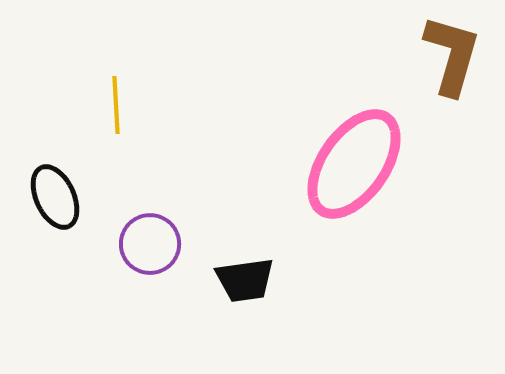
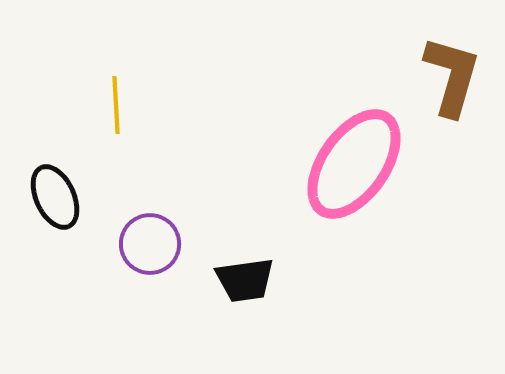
brown L-shape: moved 21 px down
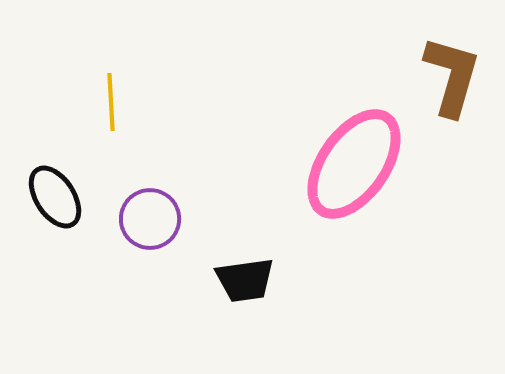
yellow line: moved 5 px left, 3 px up
black ellipse: rotated 8 degrees counterclockwise
purple circle: moved 25 px up
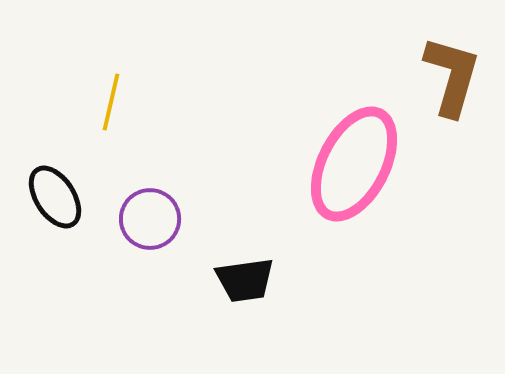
yellow line: rotated 16 degrees clockwise
pink ellipse: rotated 8 degrees counterclockwise
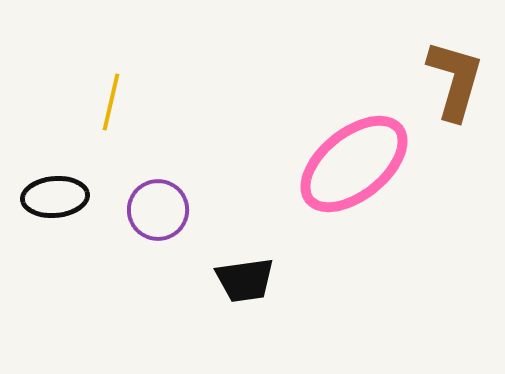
brown L-shape: moved 3 px right, 4 px down
pink ellipse: rotated 24 degrees clockwise
black ellipse: rotated 62 degrees counterclockwise
purple circle: moved 8 px right, 9 px up
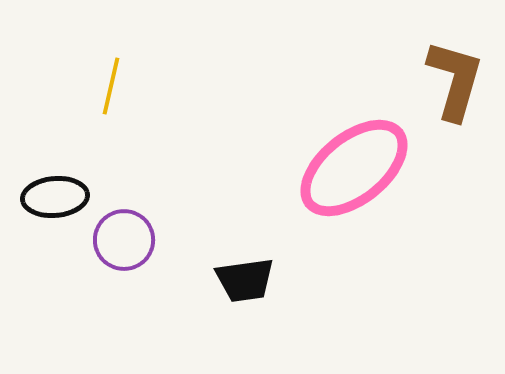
yellow line: moved 16 px up
pink ellipse: moved 4 px down
purple circle: moved 34 px left, 30 px down
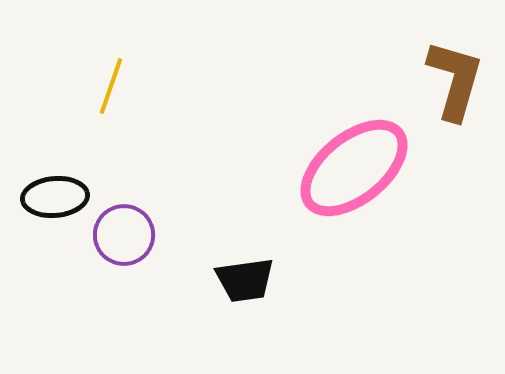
yellow line: rotated 6 degrees clockwise
purple circle: moved 5 px up
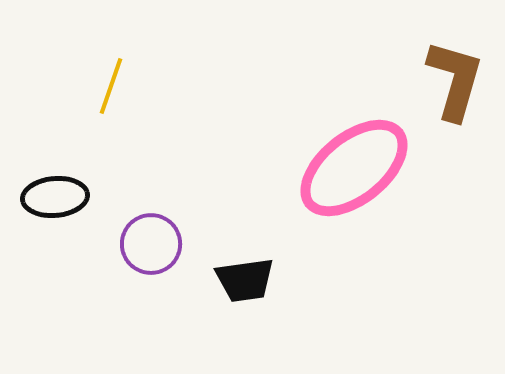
purple circle: moved 27 px right, 9 px down
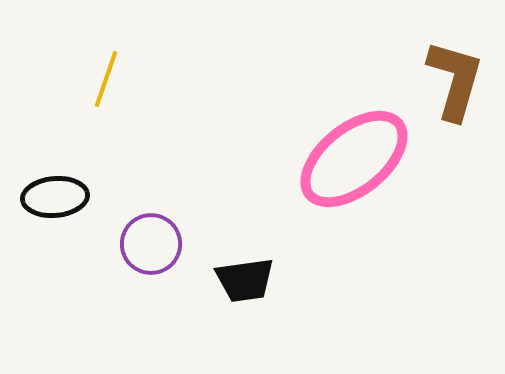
yellow line: moved 5 px left, 7 px up
pink ellipse: moved 9 px up
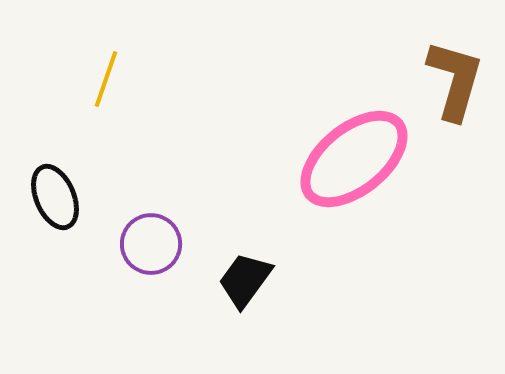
black ellipse: rotated 72 degrees clockwise
black trapezoid: rotated 134 degrees clockwise
